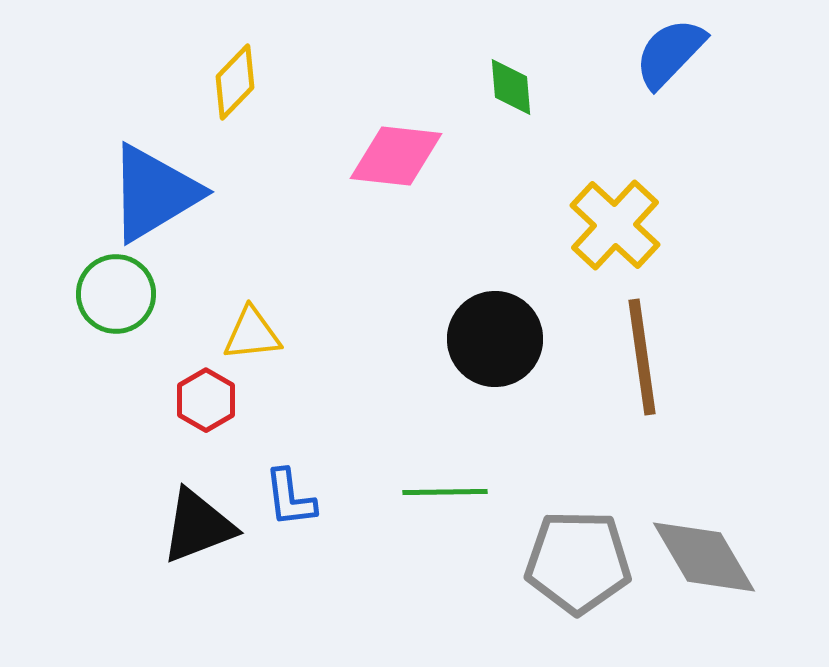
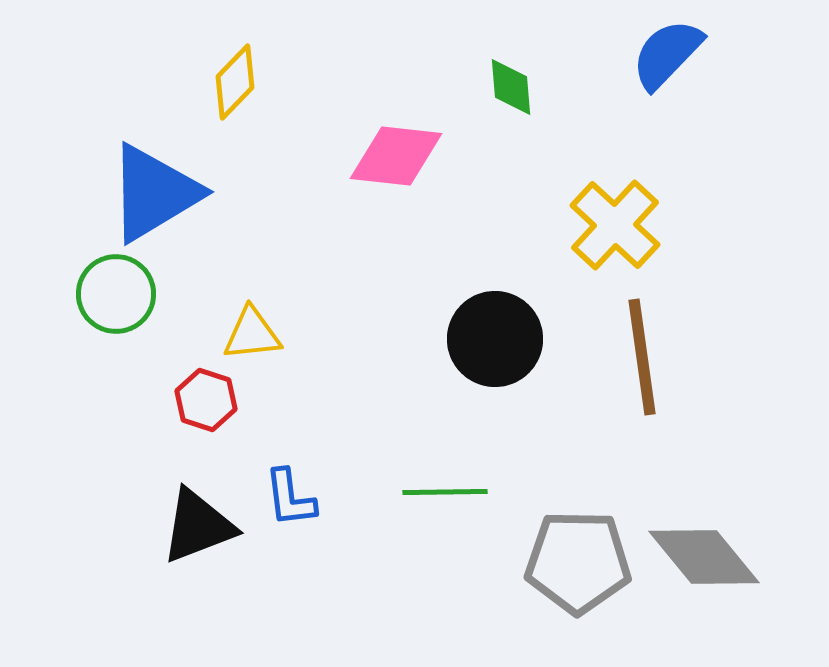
blue semicircle: moved 3 px left, 1 px down
red hexagon: rotated 12 degrees counterclockwise
gray diamond: rotated 9 degrees counterclockwise
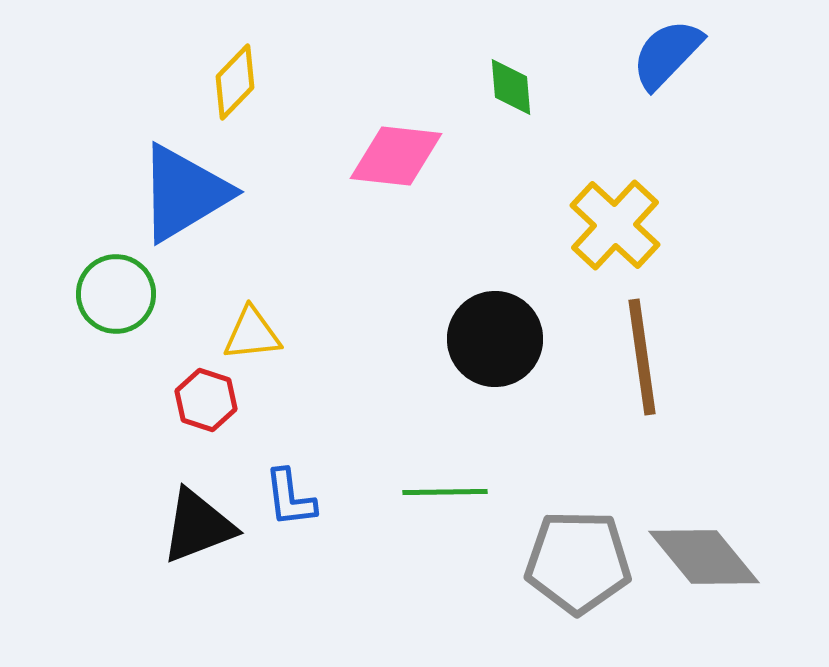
blue triangle: moved 30 px right
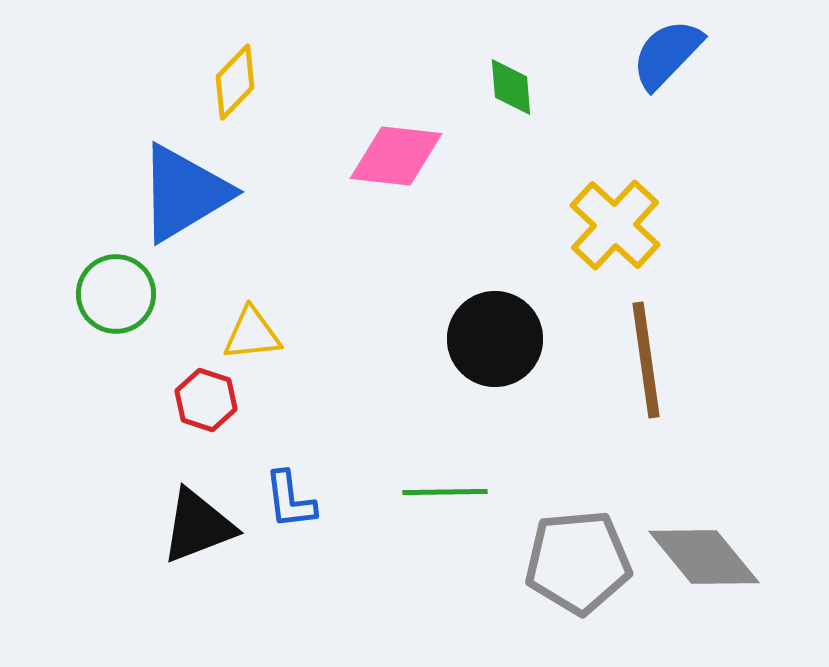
brown line: moved 4 px right, 3 px down
blue L-shape: moved 2 px down
gray pentagon: rotated 6 degrees counterclockwise
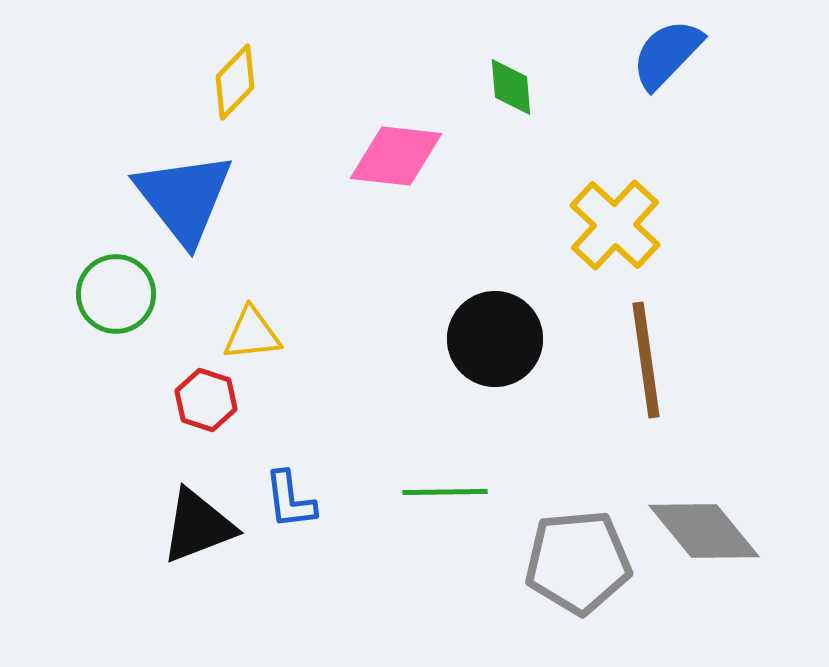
blue triangle: moved 5 px down; rotated 37 degrees counterclockwise
gray diamond: moved 26 px up
